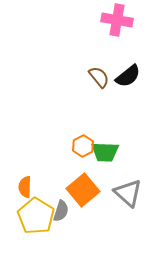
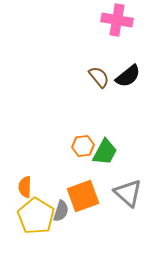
orange hexagon: rotated 20 degrees clockwise
green trapezoid: rotated 64 degrees counterclockwise
orange square: moved 6 px down; rotated 20 degrees clockwise
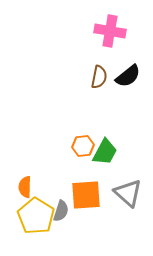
pink cross: moved 7 px left, 11 px down
brown semicircle: rotated 50 degrees clockwise
orange square: moved 3 px right, 1 px up; rotated 16 degrees clockwise
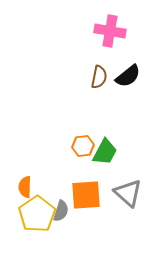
yellow pentagon: moved 1 px right, 2 px up; rotated 6 degrees clockwise
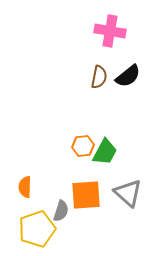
yellow pentagon: moved 15 px down; rotated 15 degrees clockwise
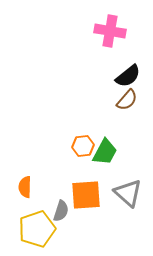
brown semicircle: moved 28 px right, 23 px down; rotated 30 degrees clockwise
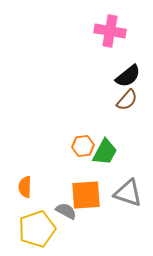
gray triangle: rotated 24 degrees counterclockwise
gray semicircle: moved 5 px right; rotated 80 degrees counterclockwise
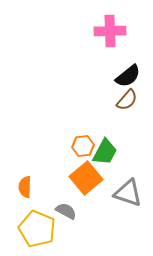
pink cross: rotated 12 degrees counterclockwise
orange square: moved 17 px up; rotated 36 degrees counterclockwise
yellow pentagon: rotated 30 degrees counterclockwise
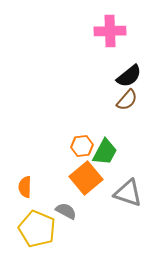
black semicircle: moved 1 px right
orange hexagon: moved 1 px left
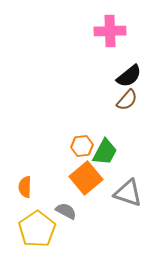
yellow pentagon: rotated 15 degrees clockwise
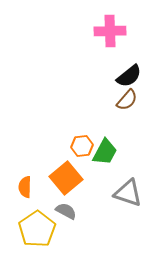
orange square: moved 20 px left
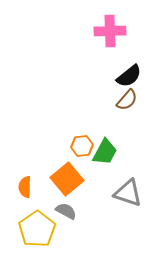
orange square: moved 1 px right, 1 px down
